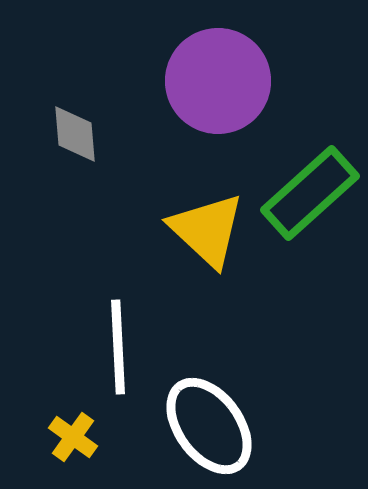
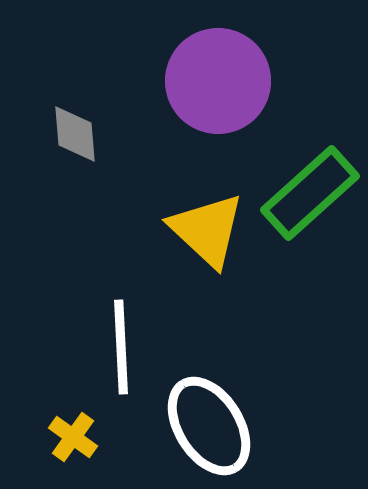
white line: moved 3 px right
white ellipse: rotated 4 degrees clockwise
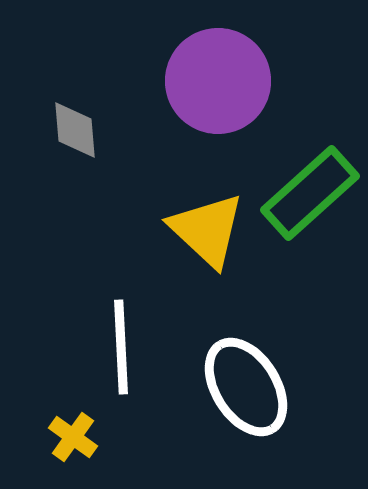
gray diamond: moved 4 px up
white ellipse: moved 37 px right, 39 px up
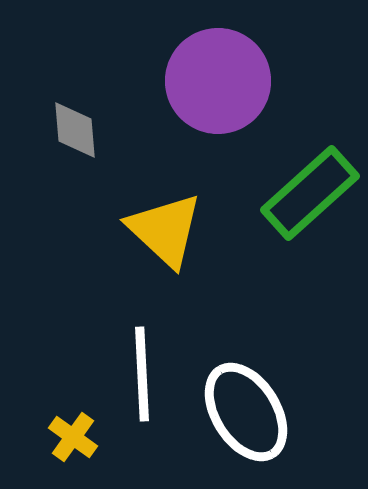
yellow triangle: moved 42 px left
white line: moved 21 px right, 27 px down
white ellipse: moved 25 px down
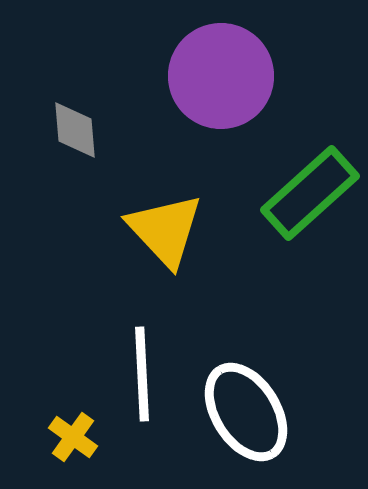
purple circle: moved 3 px right, 5 px up
yellow triangle: rotated 4 degrees clockwise
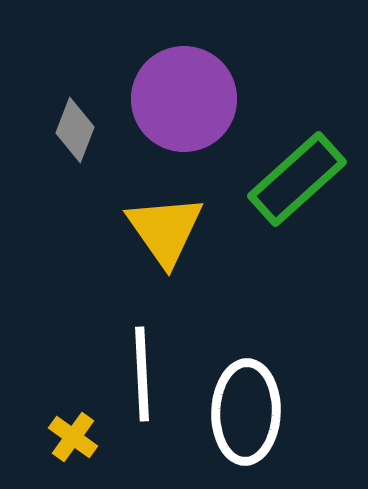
purple circle: moved 37 px left, 23 px down
gray diamond: rotated 26 degrees clockwise
green rectangle: moved 13 px left, 14 px up
yellow triangle: rotated 8 degrees clockwise
white ellipse: rotated 34 degrees clockwise
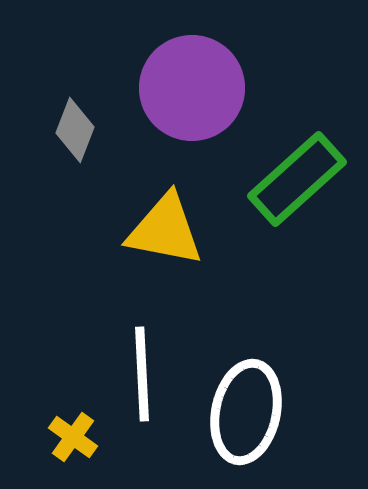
purple circle: moved 8 px right, 11 px up
yellow triangle: rotated 44 degrees counterclockwise
white ellipse: rotated 10 degrees clockwise
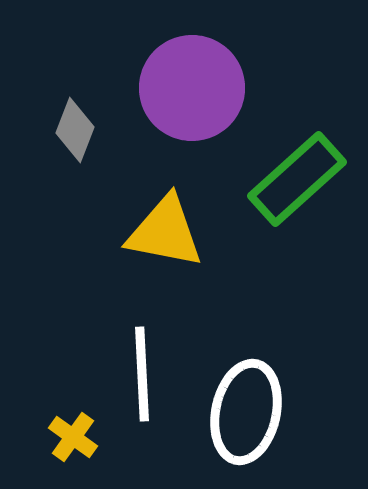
yellow triangle: moved 2 px down
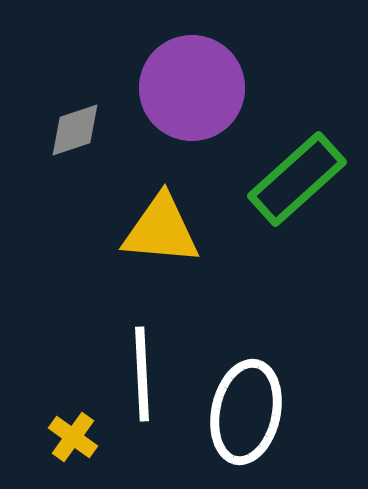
gray diamond: rotated 50 degrees clockwise
yellow triangle: moved 4 px left, 2 px up; rotated 6 degrees counterclockwise
